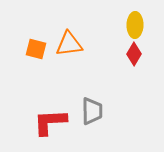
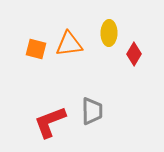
yellow ellipse: moved 26 px left, 8 px down
red L-shape: rotated 18 degrees counterclockwise
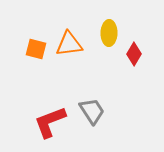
gray trapezoid: rotated 32 degrees counterclockwise
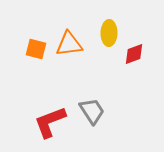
red diamond: rotated 40 degrees clockwise
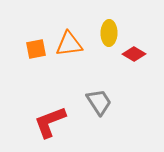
orange square: rotated 25 degrees counterclockwise
red diamond: rotated 50 degrees clockwise
gray trapezoid: moved 7 px right, 9 px up
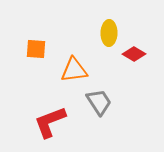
orange triangle: moved 5 px right, 26 px down
orange square: rotated 15 degrees clockwise
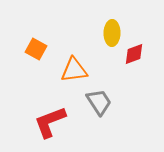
yellow ellipse: moved 3 px right
orange square: rotated 25 degrees clockwise
red diamond: rotated 50 degrees counterclockwise
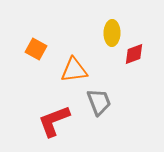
gray trapezoid: rotated 12 degrees clockwise
red L-shape: moved 4 px right, 1 px up
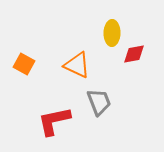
orange square: moved 12 px left, 15 px down
red diamond: rotated 10 degrees clockwise
orange triangle: moved 3 px right, 5 px up; rotated 32 degrees clockwise
red L-shape: rotated 9 degrees clockwise
